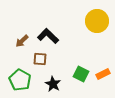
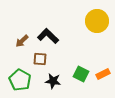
black star: moved 3 px up; rotated 21 degrees counterclockwise
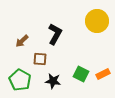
black L-shape: moved 7 px right, 2 px up; rotated 75 degrees clockwise
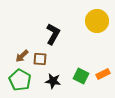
black L-shape: moved 2 px left
brown arrow: moved 15 px down
green square: moved 2 px down
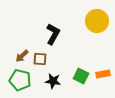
orange rectangle: rotated 16 degrees clockwise
green pentagon: rotated 15 degrees counterclockwise
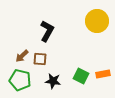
black L-shape: moved 6 px left, 3 px up
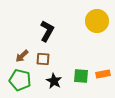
brown square: moved 3 px right
green square: rotated 21 degrees counterclockwise
black star: moved 1 px right; rotated 21 degrees clockwise
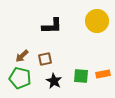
black L-shape: moved 5 px right, 5 px up; rotated 60 degrees clockwise
brown square: moved 2 px right; rotated 16 degrees counterclockwise
green pentagon: moved 2 px up
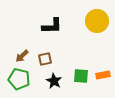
orange rectangle: moved 1 px down
green pentagon: moved 1 px left, 1 px down
